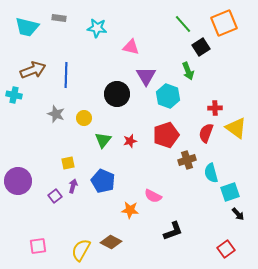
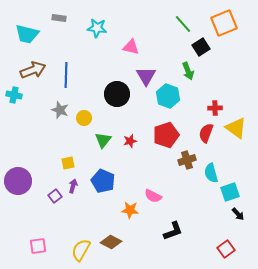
cyan trapezoid: moved 7 px down
gray star: moved 4 px right, 4 px up
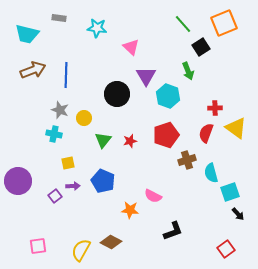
pink triangle: rotated 30 degrees clockwise
cyan cross: moved 40 px right, 39 px down
purple arrow: rotated 72 degrees clockwise
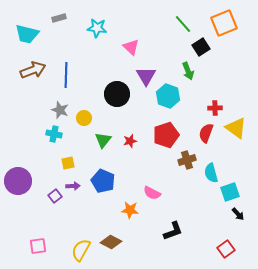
gray rectangle: rotated 24 degrees counterclockwise
pink semicircle: moved 1 px left, 3 px up
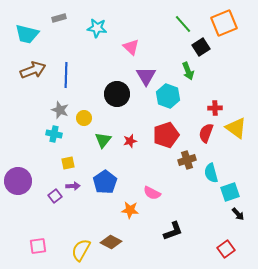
blue pentagon: moved 2 px right, 1 px down; rotated 15 degrees clockwise
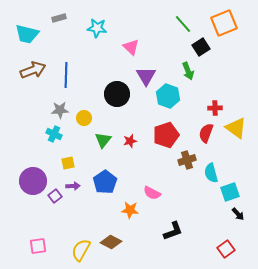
gray star: rotated 24 degrees counterclockwise
cyan cross: rotated 14 degrees clockwise
purple circle: moved 15 px right
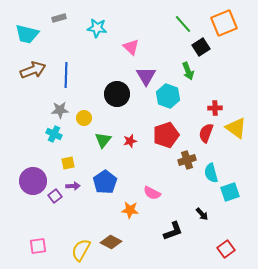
black arrow: moved 36 px left
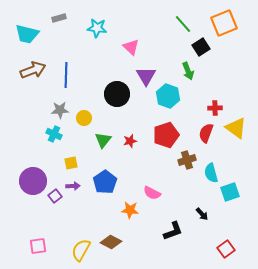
yellow square: moved 3 px right
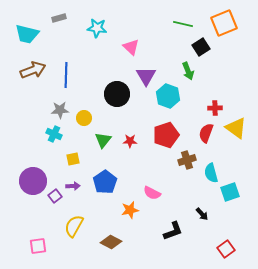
green line: rotated 36 degrees counterclockwise
red star: rotated 16 degrees clockwise
yellow square: moved 2 px right, 4 px up
orange star: rotated 18 degrees counterclockwise
yellow semicircle: moved 7 px left, 24 px up
